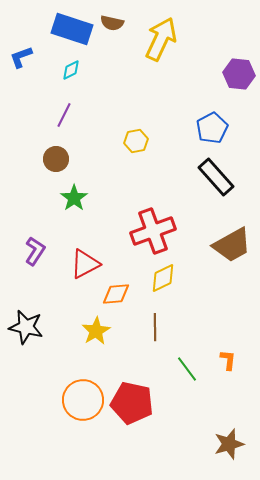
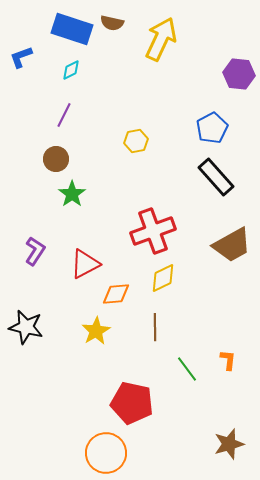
green star: moved 2 px left, 4 px up
orange circle: moved 23 px right, 53 px down
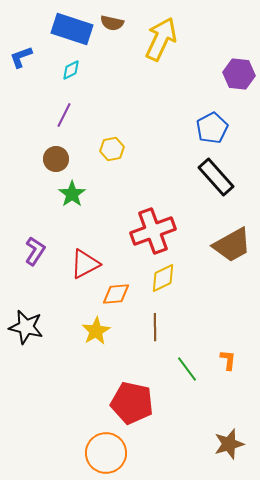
yellow hexagon: moved 24 px left, 8 px down
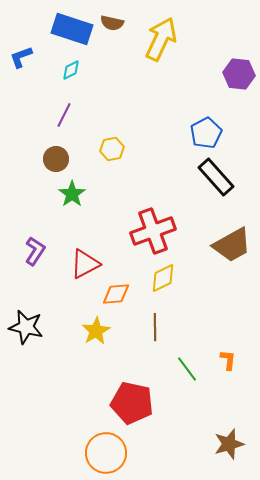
blue pentagon: moved 6 px left, 5 px down
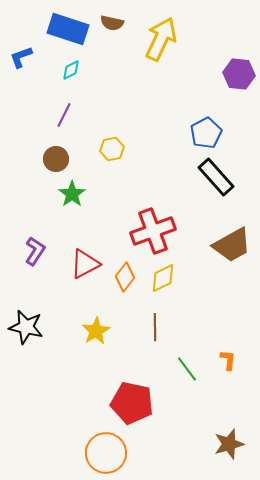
blue rectangle: moved 4 px left
orange diamond: moved 9 px right, 17 px up; rotated 48 degrees counterclockwise
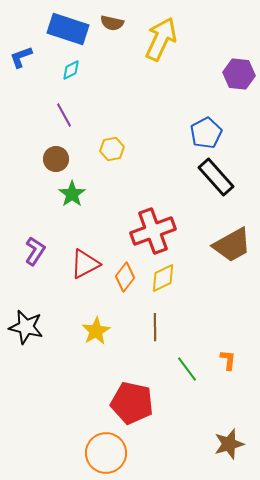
purple line: rotated 55 degrees counterclockwise
